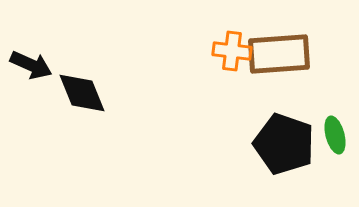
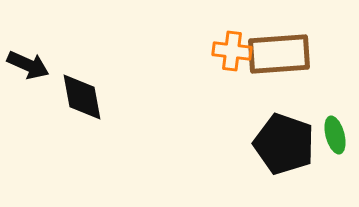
black arrow: moved 3 px left
black diamond: moved 4 px down; rotated 12 degrees clockwise
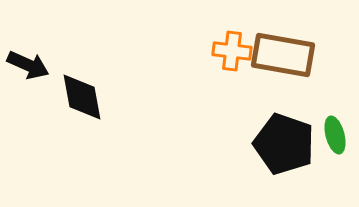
brown rectangle: moved 4 px right, 1 px down; rotated 14 degrees clockwise
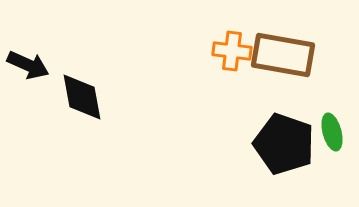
green ellipse: moved 3 px left, 3 px up
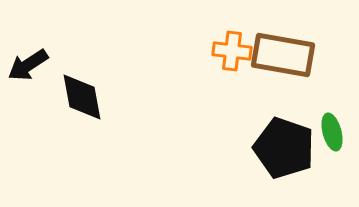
black arrow: rotated 123 degrees clockwise
black pentagon: moved 4 px down
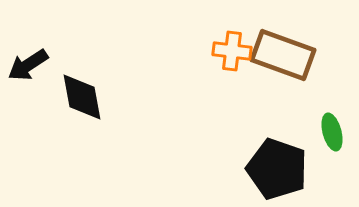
brown rectangle: rotated 10 degrees clockwise
black pentagon: moved 7 px left, 21 px down
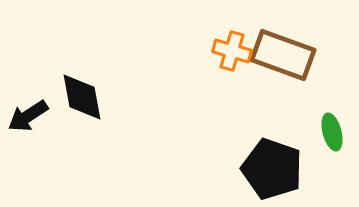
orange cross: rotated 9 degrees clockwise
black arrow: moved 51 px down
black pentagon: moved 5 px left
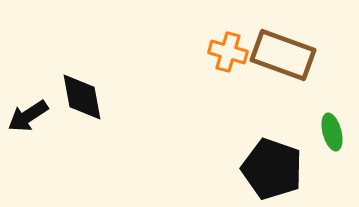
orange cross: moved 4 px left, 1 px down
